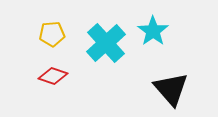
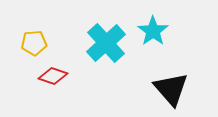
yellow pentagon: moved 18 px left, 9 px down
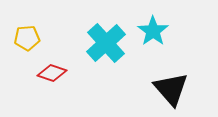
yellow pentagon: moved 7 px left, 5 px up
red diamond: moved 1 px left, 3 px up
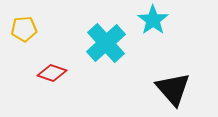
cyan star: moved 11 px up
yellow pentagon: moved 3 px left, 9 px up
black triangle: moved 2 px right
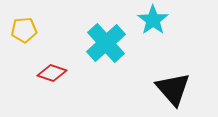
yellow pentagon: moved 1 px down
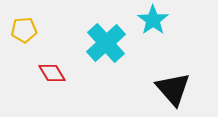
red diamond: rotated 40 degrees clockwise
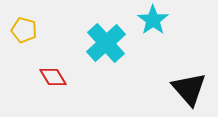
yellow pentagon: rotated 20 degrees clockwise
red diamond: moved 1 px right, 4 px down
black triangle: moved 16 px right
